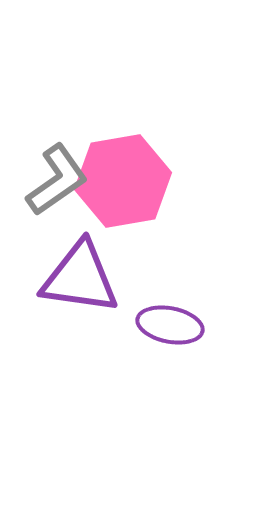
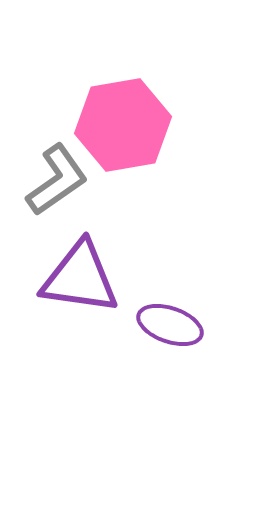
pink hexagon: moved 56 px up
purple ellipse: rotated 8 degrees clockwise
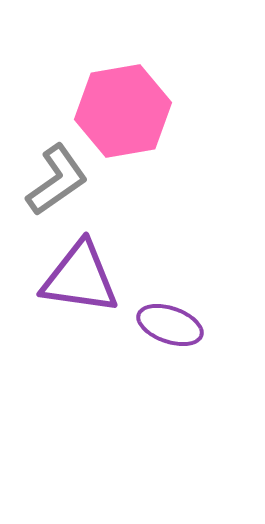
pink hexagon: moved 14 px up
